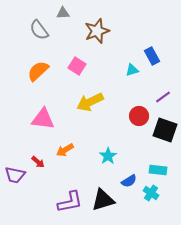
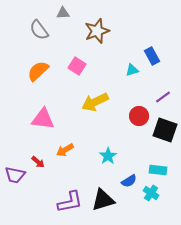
yellow arrow: moved 5 px right
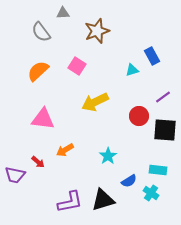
gray semicircle: moved 2 px right, 2 px down
black square: rotated 15 degrees counterclockwise
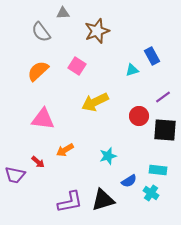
cyan star: rotated 18 degrees clockwise
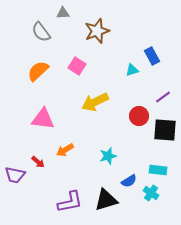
black triangle: moved 3 px right
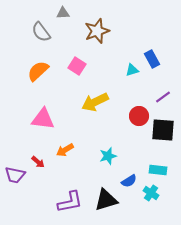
blue rectangle: moved 3 px down
black square: moved 2 px left
